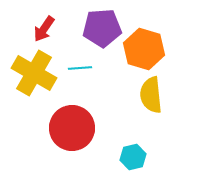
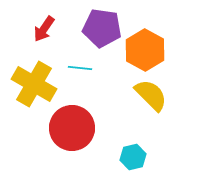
purple pentagon: rotated 12 degrees clockwise
orange hexagon: moved 1 px right, 1 px down; rotated 12 degrees clockwise
cyan line: rotated 10 degrees clockwise
yellow cross: moved 11 px down
yellow semicircle: rotated 141 degrees clockwise
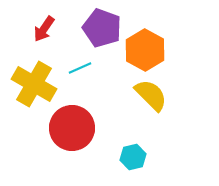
purple pentagon: rotated 12 degrees clockwise
cyan line: rotated 30 degrees counterclockwise
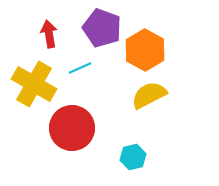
red arrow: moved 5 px right, 5 px down; rotated 136 degrees clockwise
yellow semicircle: moved 2 px left; rotated 72 degrees counterclockwise
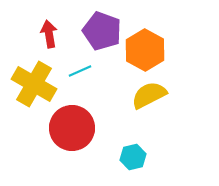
purple pentagon: moved 3 px down
cyan line: moved 3 px down
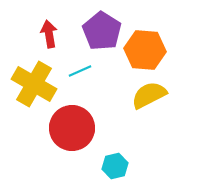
purple pentagon: rotated 12 degrees clockwise
orange hexagon: rotated 24 degrees counterclockwise
cyan hexagon: moved 18 px left, 9 px down
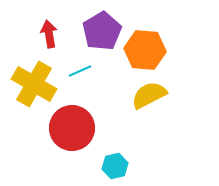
purple pentagon: rotated 9 degrees clockwise
